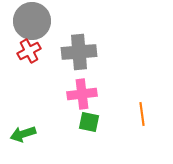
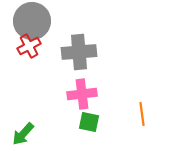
red cross: moved 5 px up
green arrow: rotated 30 degrees counterclockwise
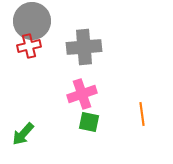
red cross: rotated 15 degrees clockwise
gray cross: moved 5 px right, 5 px up
pink cross: rotated 12 degrees counterclockwise
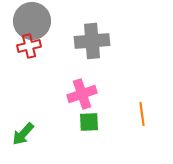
gray cross: moved 8 px right, 6 px up
green square: rotated 15 degrees counterclockwise
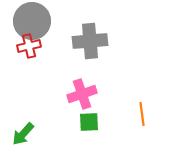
gray cross: moved 2 px left
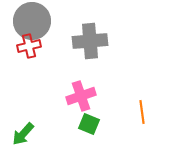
pink cross: moved 1 px left, 2 px down
orange line: moved 2 px up
green square: moved 2 px down; rotated 25 degrees clockwise
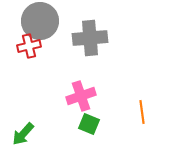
gray circle: moved 8 px right
gray cross: moved 3 px up
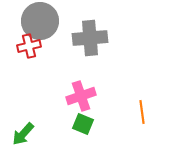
green square: moved 6 px left
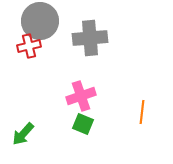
orange line: rotated 15 degrees clockwise
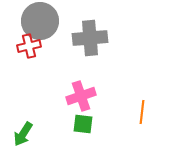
green square: rotated 15 degrees counterclockwise
green arrow: rotated 10 degrees counterclockwise
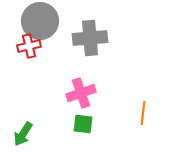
pink cross: moved 3 px up
orange line: moved 1 px right, 1 px down
